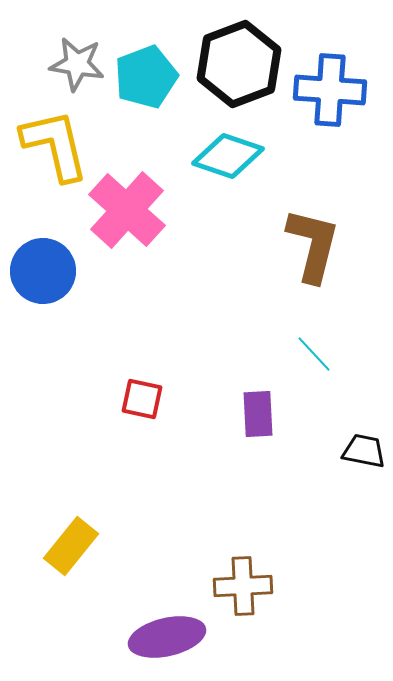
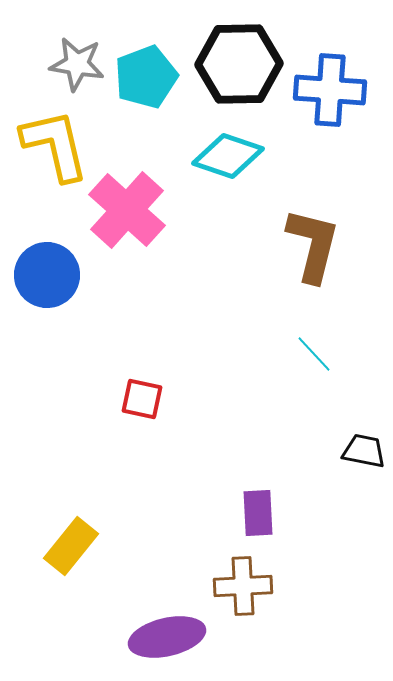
black hexagon: rotated 20 degrees clockwise
blue circle: moved 4 px right, 4 px down
purple rectangle: moved 99 px down
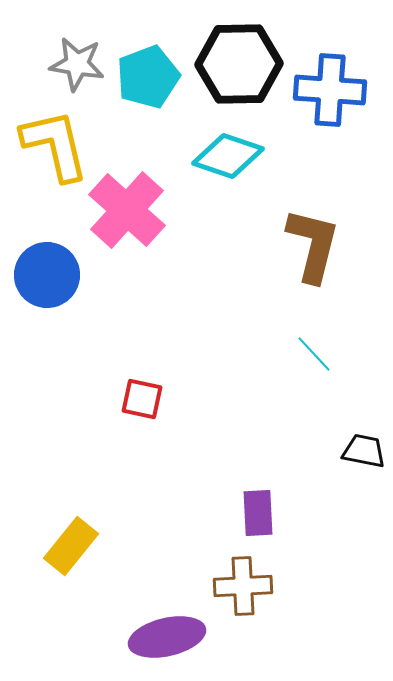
cyan pentagon: moved 2 px right
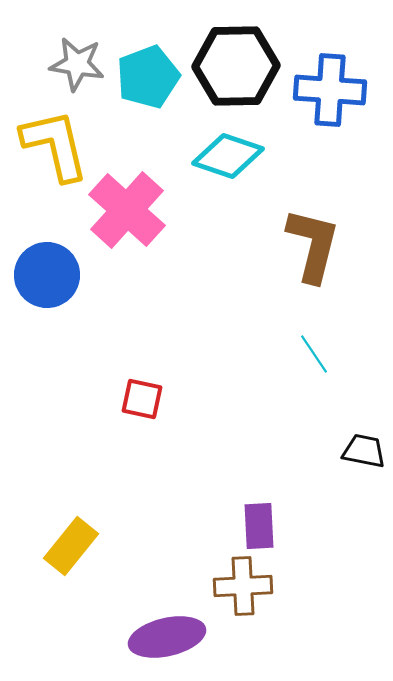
black hexagon: moved 3 px left, 2 px down
cyan line: rotated 9 degrees clockwise
purple rectangle: moved 1 px right, 13 px down
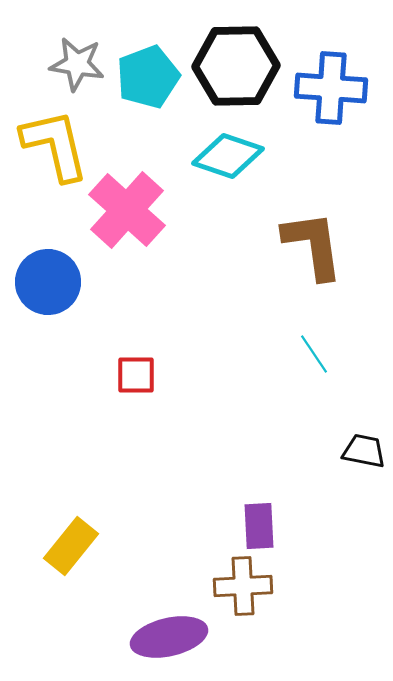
blue cross: moved 1 px right, 2 px up
brown L-shape: rotated 22 degrees counterclockwise
blue circle: moved 1 px right, 7 px down
red square: moved 6 px left, 24 px up; rotated 12 degrees counterclockwise
purple ellipse: moved 2 px right
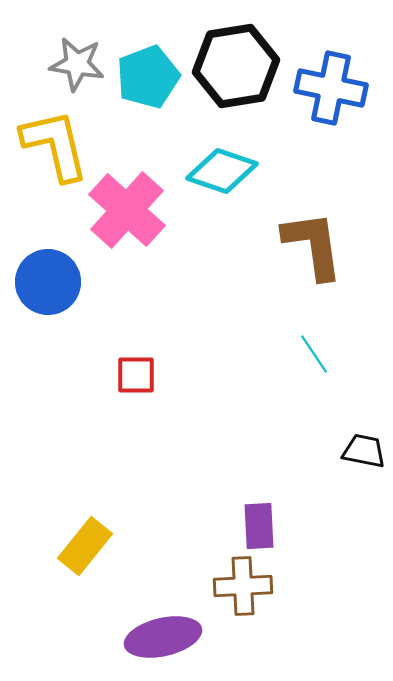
black hexagon: rotated 8 degrees counterclockwise
blue cross: rotated 8 degrees clockwise
cyan diamond: moved 6 px left, 15 px down
yellow rectangle: moved 14 px right
purple ellipse: moved 6 px left
